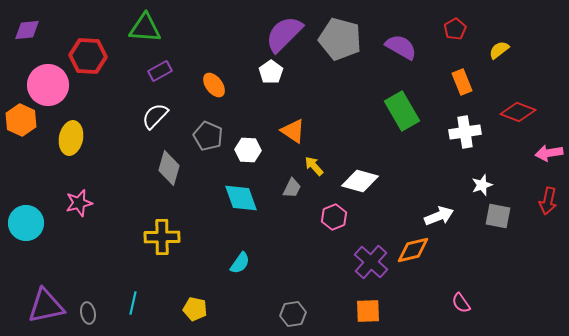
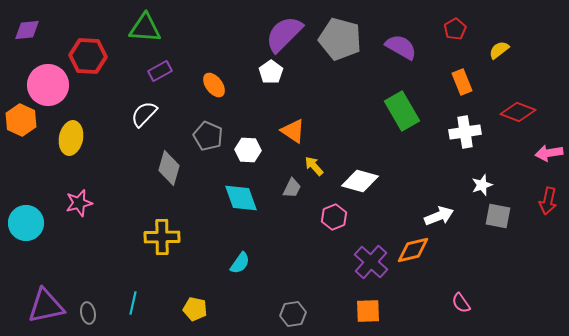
white semicircle at (155, 116): moved 11 px left, 2 px up
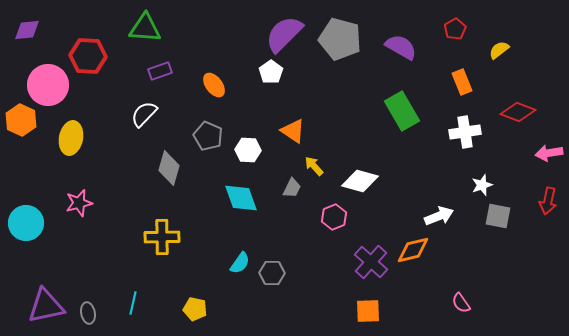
purple rectangle at (160, 71): rotated 10 degrees clockwise
gray hexagon at (293, 314): moved 21 px left, 41 px up; rotated 10 degrees clockwise
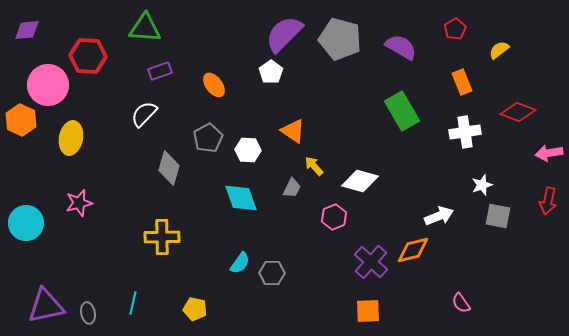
gray pentagon at (208, 136): moved 2 px down; rotated 20 degrees clockwise
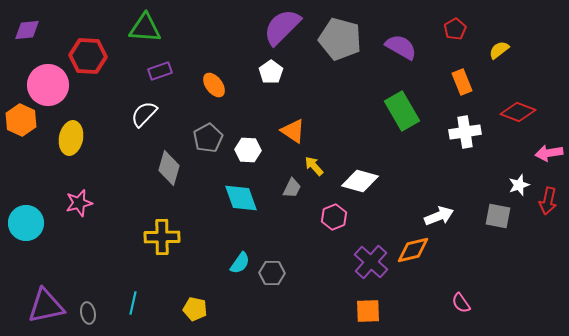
purple semicircle at (284, 34): moved 2 px left, 7 px up
white star at (482, 185): moved 37 px right
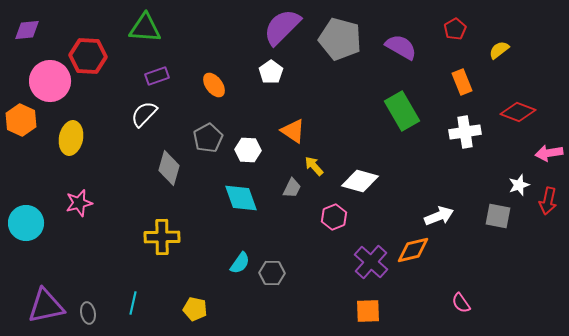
purple rectangle at (160, 71): moved 3 px left, 5 px down
pink circle at (48, 85): moved 2 px right, 4 px up
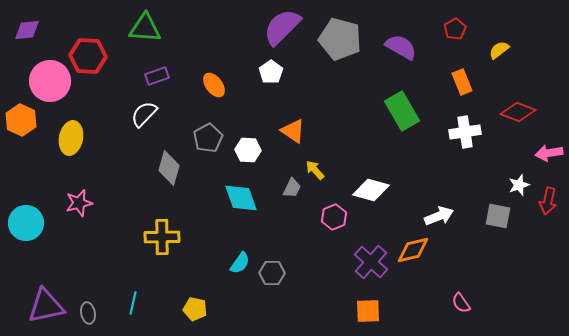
yellow arrow at (314, 166): moved 1 px right, 4 px down
white diamond at (360, 181): moved 11 px right, 9 px down
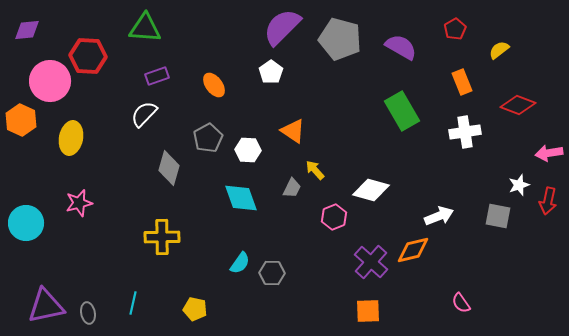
red diamond at (518, 112): moved 7 px up
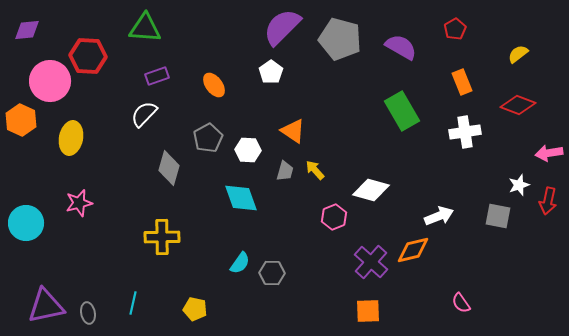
yellow semicircle at (499, 50): moved 19 px right, 4 px down
gray trapezoid at (292, 188): moved 7 px left, 17 px up; rotated 10 degrees counterclockwise
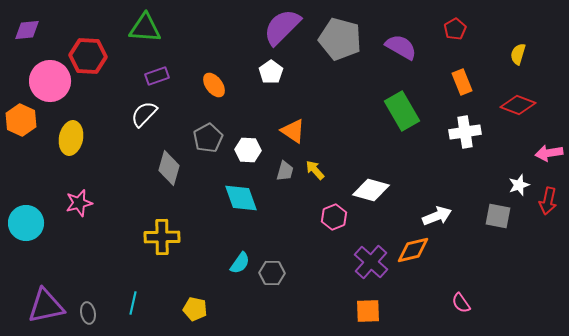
yellow semicircle at (518, 54): rotated 35 degrees counterclockwise
white arrow at (439, 216): moved 2 px left
